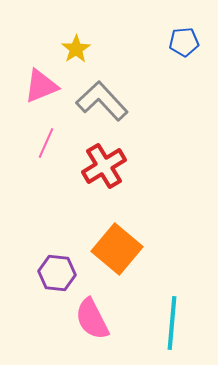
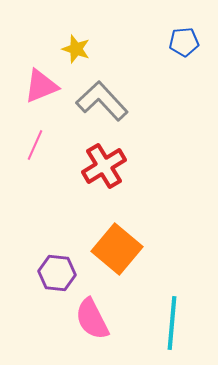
yellow star: rotated 20 degrees counterclockwise
pink line: moved 11 px left, 2 px down
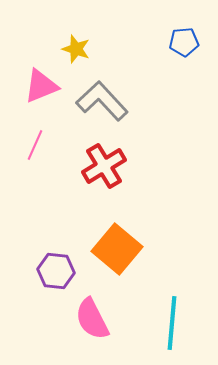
purple hexagon: moved 1 px left, 2 px up
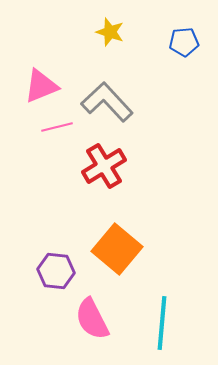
yellow star: moved 34 px right, 17 px up
gray L-shape: moved 5 px right, 1 px down
pink line: moved 22 px right, 18 px up; rotated 52 degrees clockwise
cyan line: moved 10 px left
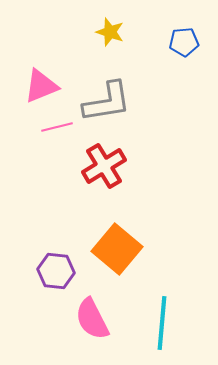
gray L-shape: rotated 124 degrees clockwise
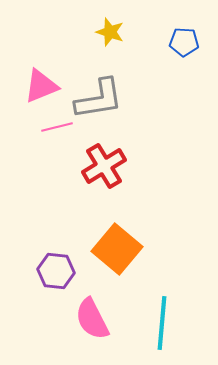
blue pentagon: rotated 8 degrees clockwise
gray L-shape: moved 8 px left, 3 px up
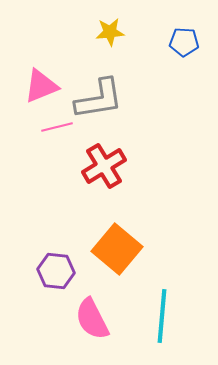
yellow star: rotated 24 degrees counterclockwise
cyan line: moved 7 px up
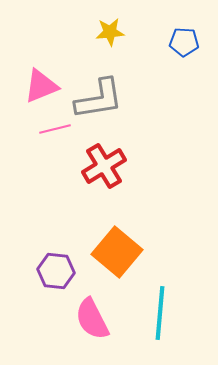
pink line: moved 2 px left, 2 px down
orange square: moved 3 px down
cyan line: moved 2 px left, 3 px up
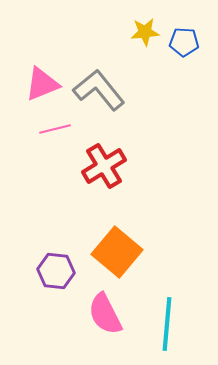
yellow star: moved 35 px right
pink triangle: moved 1 px right, 2 px up
gray L-shape: moved 9 px up; rotated 120 degrees counterclockwise
cyan line: moved 7 px right, 11 px down
pink semicircle: moved 13 px right, 5 px up
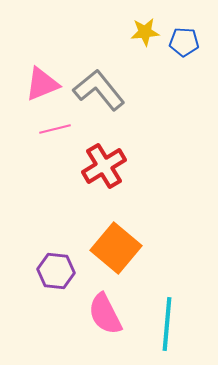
orange square: moved 1 px left, 4 px up
